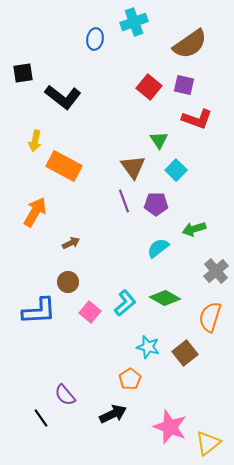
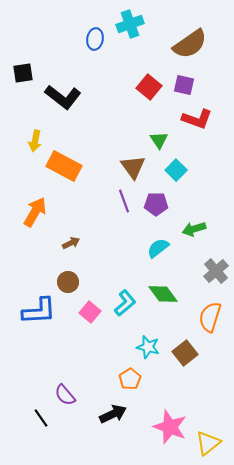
cyan cross: moved 4 px left, 2 px down
green diamond: moved 2 px left, 4 px up; rotated 24 degrees clockwise
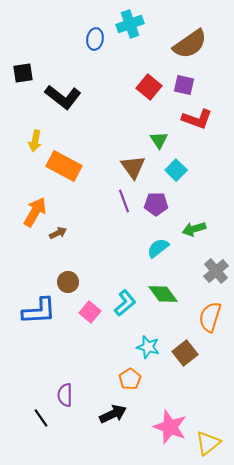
brown arrow: moved 13 px left, 10 px up
purple semicircle: rotated 40 degrees clockwise
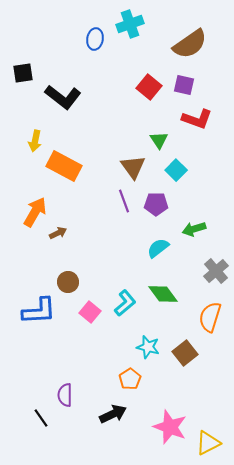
yellow triangle: rotated 12 degrees clockwise
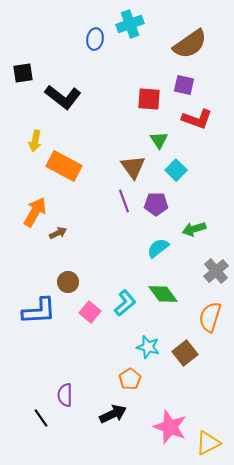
red square: moved 12 px down; rotated 35 degrees counterclockwise
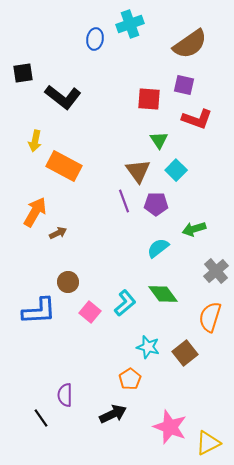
brown triangle: moved 5 px right, 4 px down
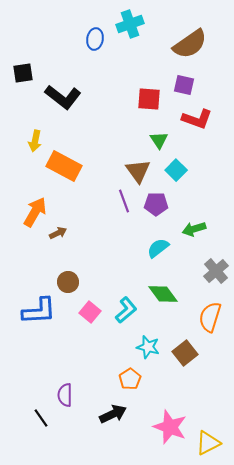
cyan L-shape: moved 1 px right, 7 px down
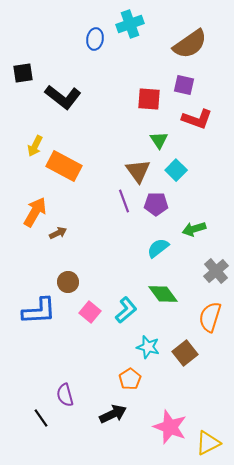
yellow arrow: moved 5 px down; rotated 15 degrees clockwise
purple semicircle: rotated 15 degrees counterclockwise
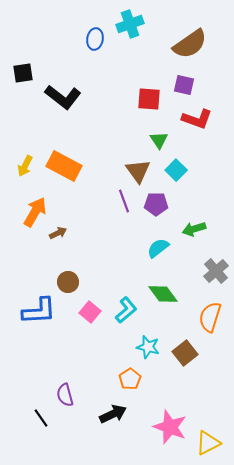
yellow arrow: moved 10 px left, 20 px down
